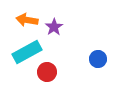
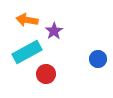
purple star: moved 4 px down
red circle: moved 1 px left, 2 px down
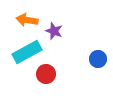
purple star: rotated 18 degrees counterclockwise
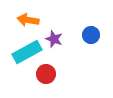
orange arrow: moved 1 px right
purple star: moved 8 px down
blue circle: moved 7 px left, 24 px up
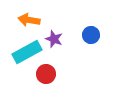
orange arrow: moved 1 px right
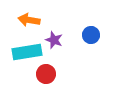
purple star: moved 1 px down
cyan rectangle: rotated 20 degrees clockwise
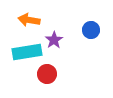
blue circle: moved 5 px up
purple star: rotated 18 degrees clockwise
red circle: moved 1 px right
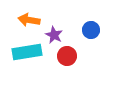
purple star: moved 5 px up; rotated 12 degrees counterclockwise
red circle: moved 20 px right, 18 px up
